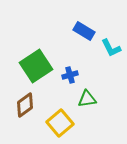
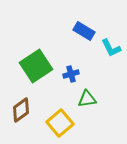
blue cross: moved 1 px right, 1 px up
brown diamond: moved 4 px left, 5 px down
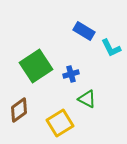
green triangle: rotated 36 degrees clockwise
brown diamond: moved 2 px left
yellow square: rotated 8 degrees clockwise
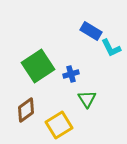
blue rectangle: moved 7 px right
green square: moved 2 px right
green triangle: rotated 30 degrees clockwise
brown diamond: moved 7 px right
yellow square: moved 1 px left, 2 px down
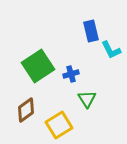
blue rectangle: rotated 45 degrees clockwise
cyan L-shape: moved 2 px down
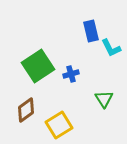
cyan L-shape: moved 2 px up
green triangle: moved 17 px right
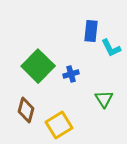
blue rectangle: rotated 20 degrees clockwise
green square: rotated 12 degrees counterclockwise
brown diamond: rotated 40 degrees counterclockwise
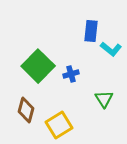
cyan L-shape: moved 1 px down; rotated 25 degrees counterclockwise
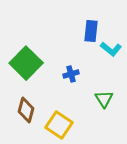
green square: moved 12 px left, 3 px up
yellow square: rotated 24 degrees counterclockwise
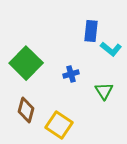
green triangle: moved 8 px up
